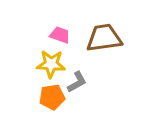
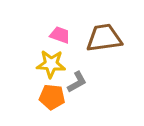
orange pentagon: rotated 15 degrees clockwise
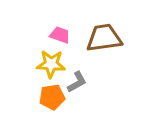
orange pentagon: rotated 15 degrees counterclockwise
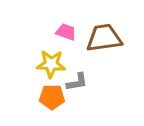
pink trapezoid: moved 6 px right, 3 px up
gray L-shape: rotated 20 degrees clockwise
orange pentagon: rotated 10 degrees clockwise
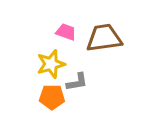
yellow star: rotated 20 degrees counterclockwise
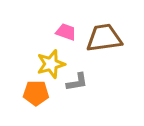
orange pentagon: moved 16 px left, 4 px up
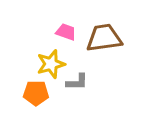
gray L-shape: rotated 10 degrees clockwise
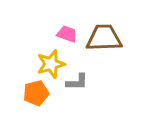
pink trapezoid: moved 1 px right, 2 px down
brown trapezoid: rotated 6 degrees clockwise
orange pentagon: rotated 15 degrees counterclockwise
